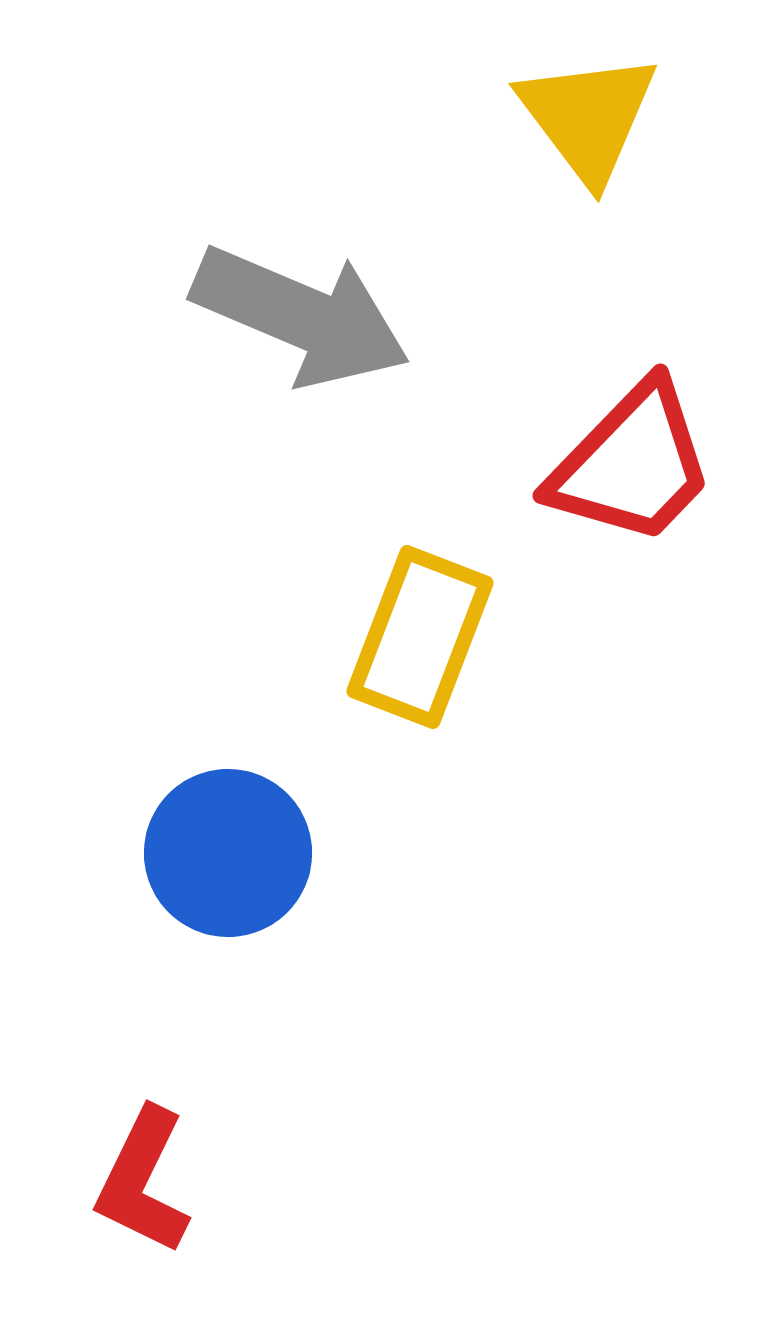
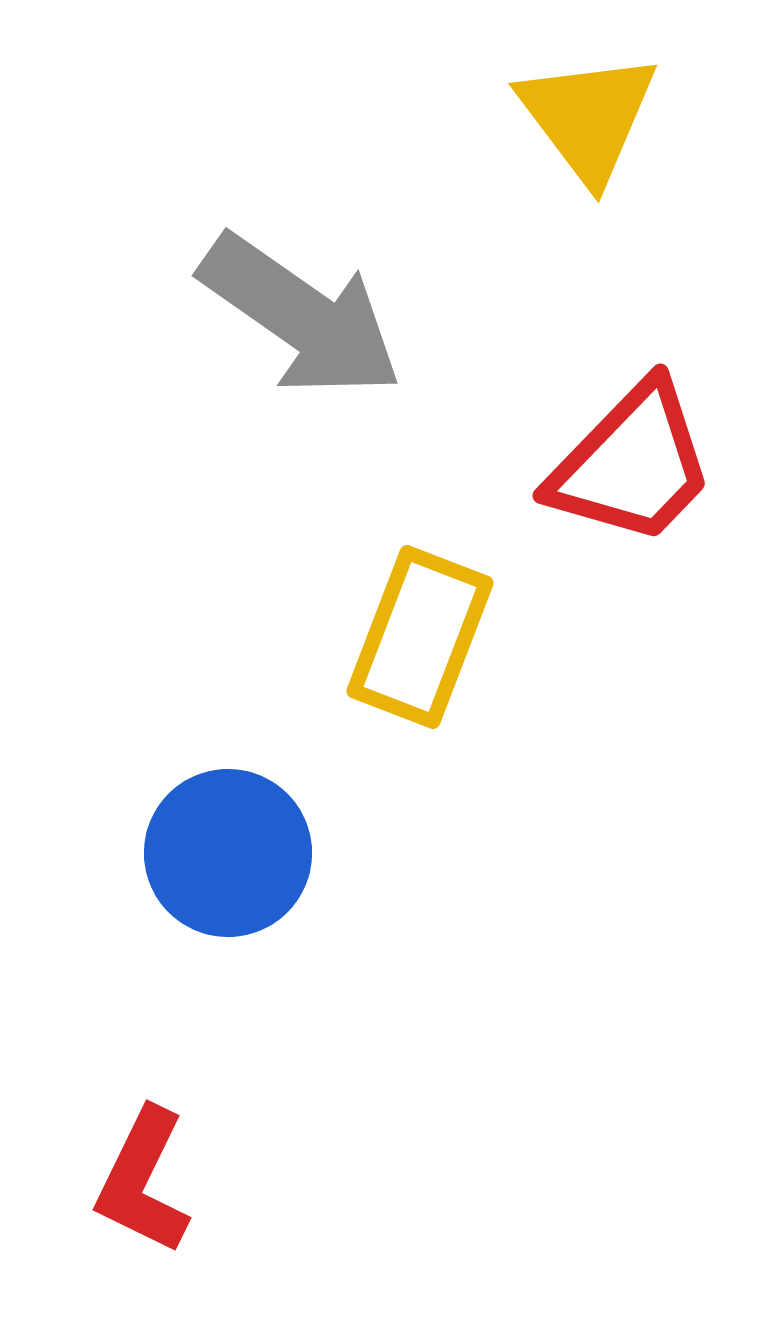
gray arrow: rotated 12 degrees clockwise
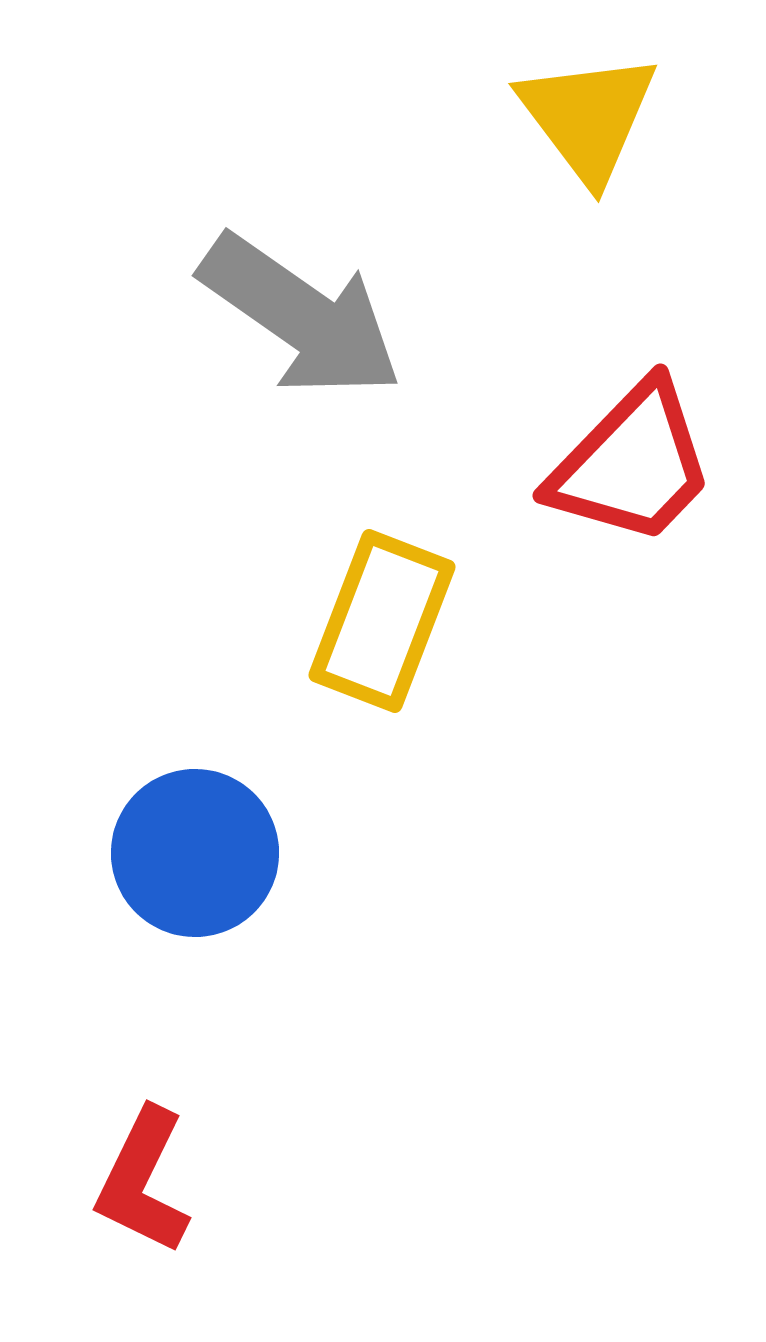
yellow rectangle: moved 38 px left, 16 px up
blue circle: moved 33 px left
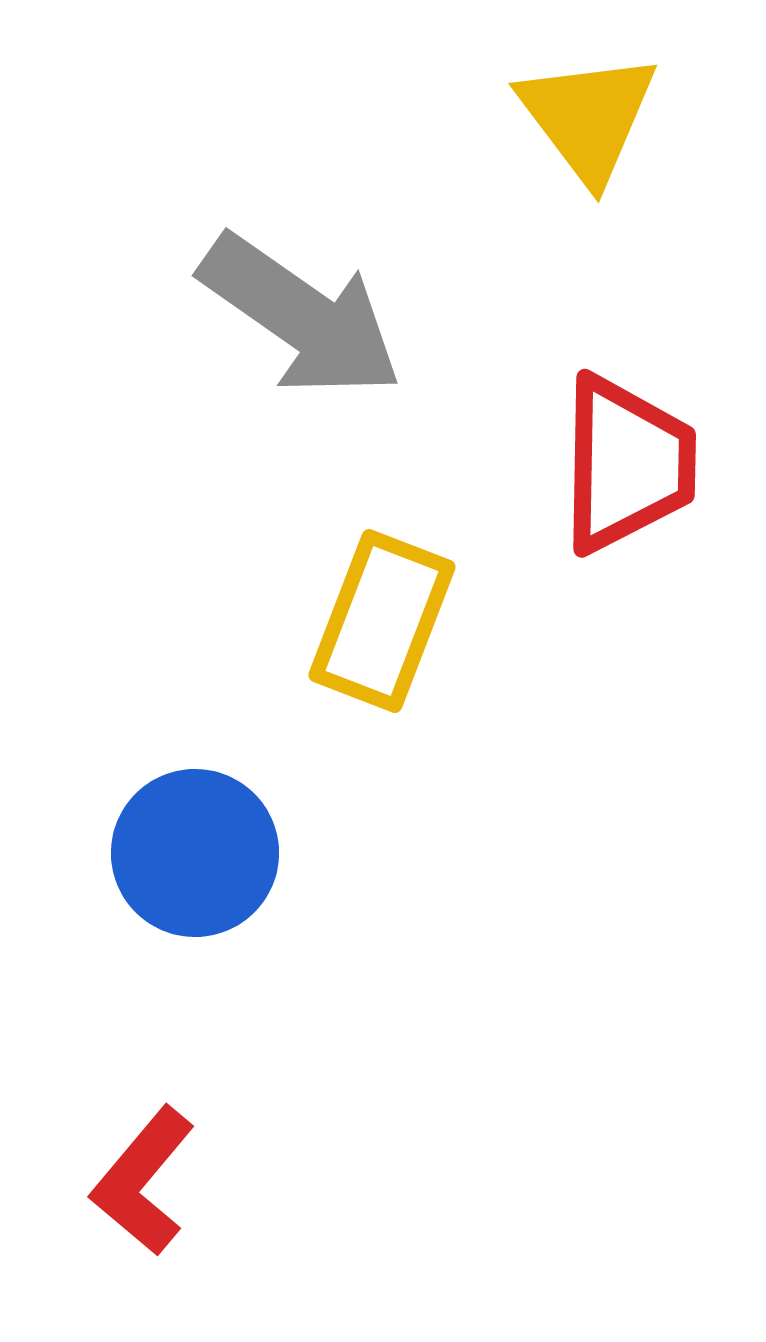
red trapezoid: moved 5 px left; rotated 43 degrees counterclockwise
red L-shape: rotated 14 degrees clockwise
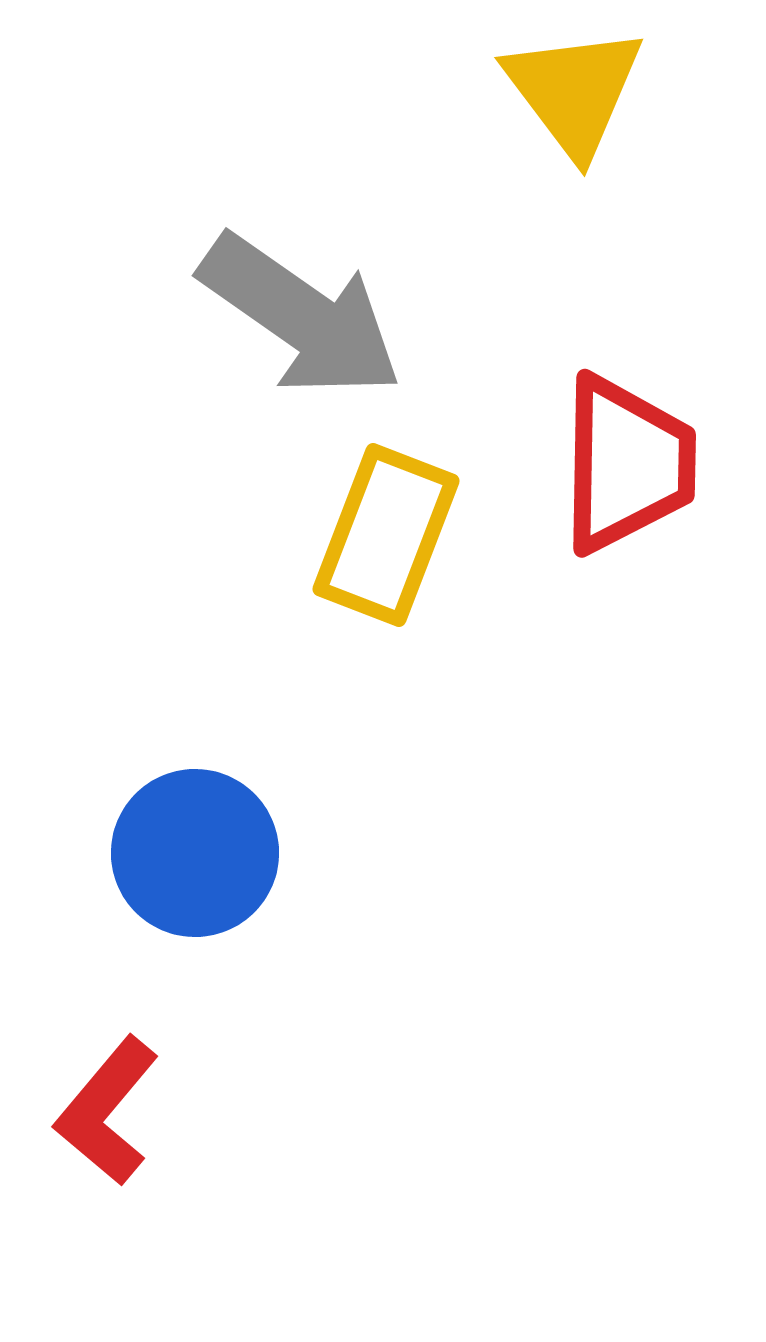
yellow triangle: moved 14 px left, 26 px up
yellow rectangle: moved 4 px right, 86 px up
red L-shape: moved 36 px left, 70 px up
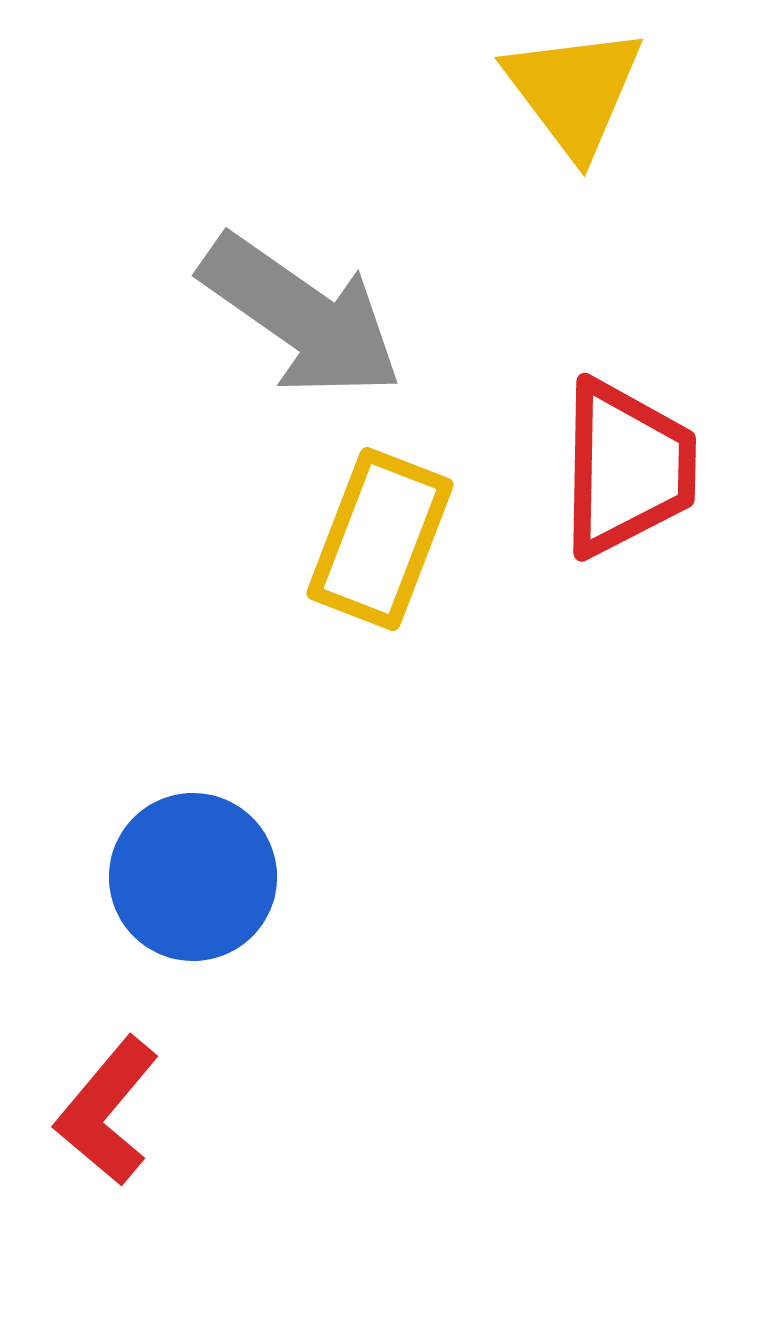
red trapezoid: moved 4 px down
yellow rectangle: moved 6 px left, 4 px down
blue circle: moved 2 px left, 24 px down
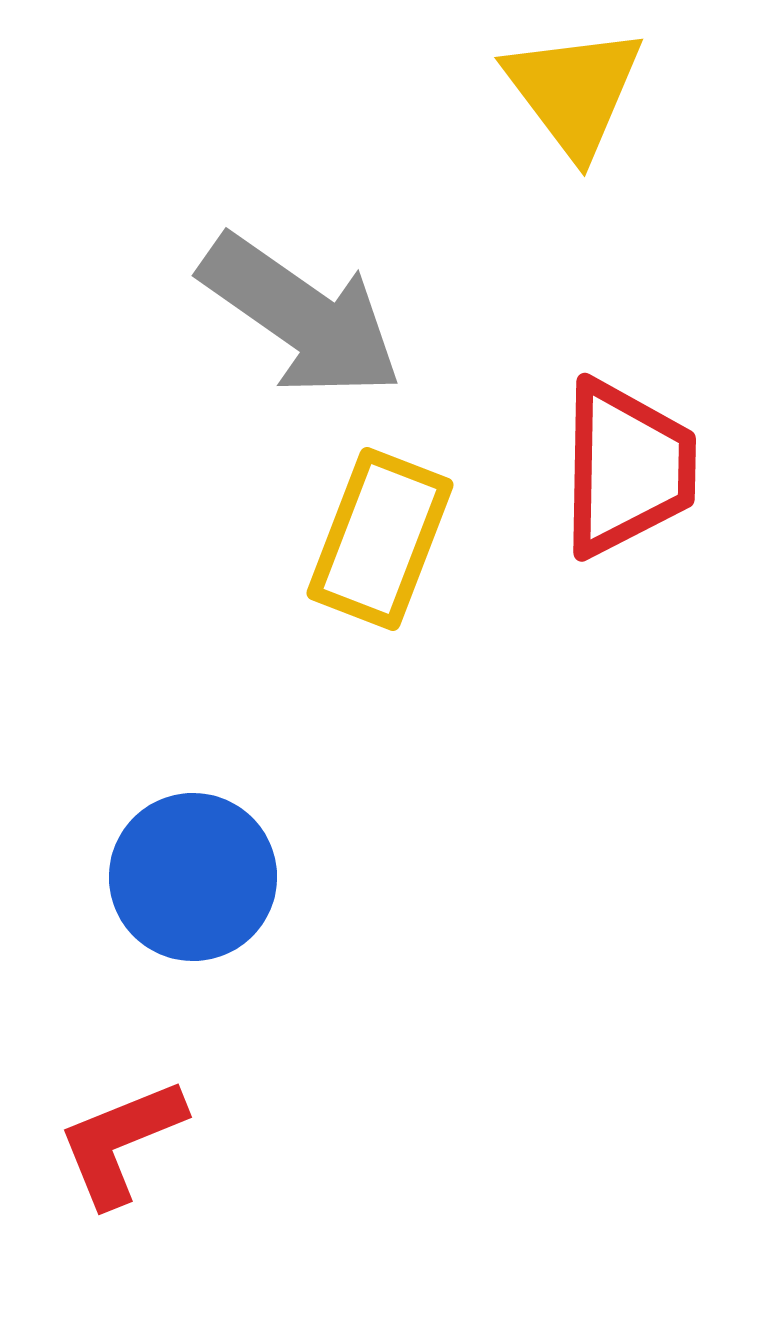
red L-shape: moved 14 px right, 31 px down; rotated 28 degrees clockwise
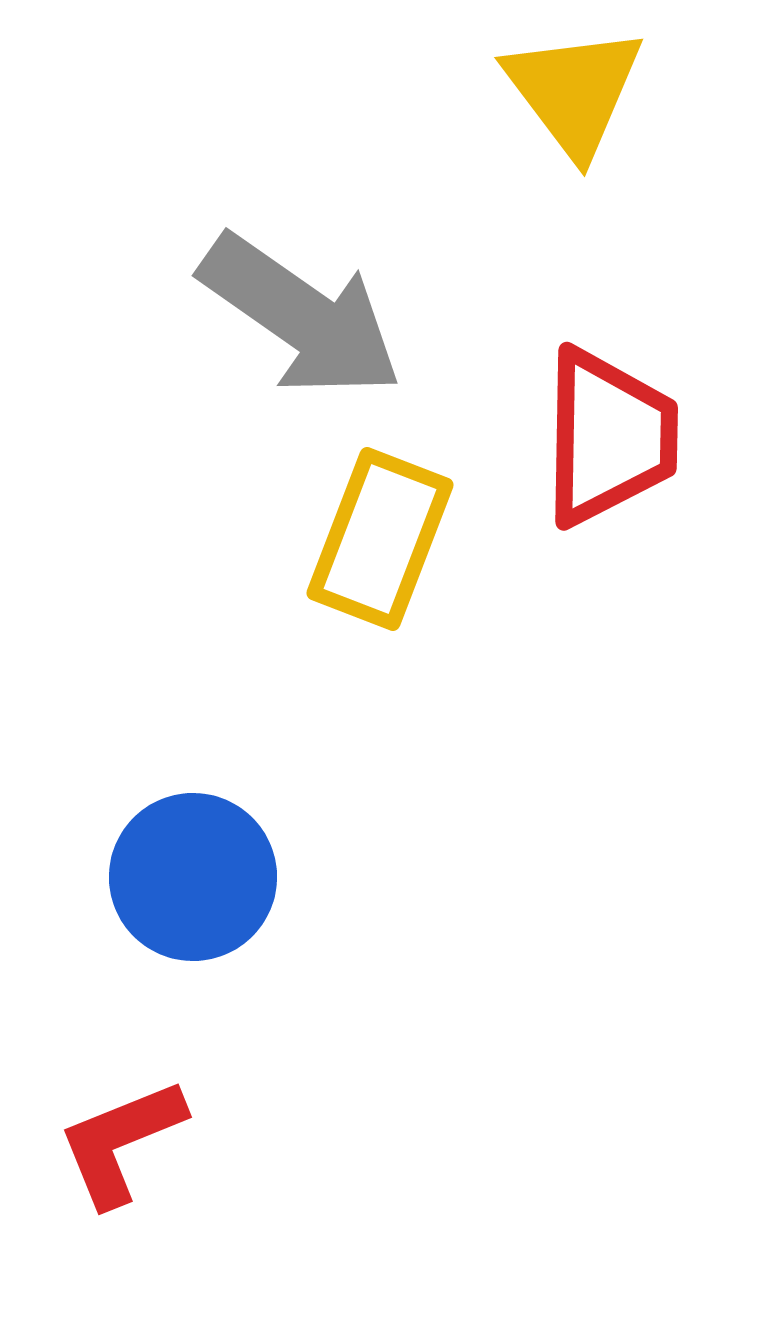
red trapezoid: moved 18 px left, 31 px up
